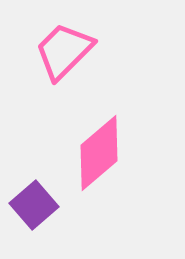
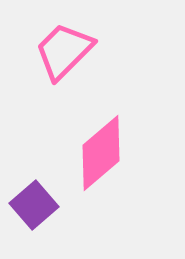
pink diamond: moved 2 px right
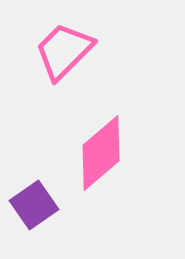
purple square: rotated 6 degrees clockwise
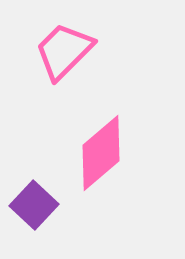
purple square: rotated 12 degrees counterclockwise
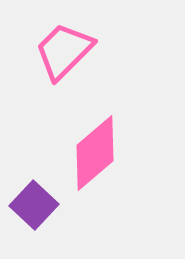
pink diamond: moved 6 px left
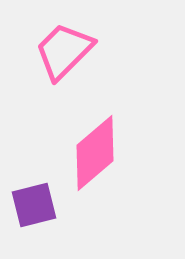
purple square: rotated 33 degrees clockwise
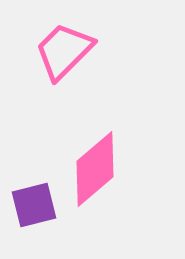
pink diamond: moved 16 px down
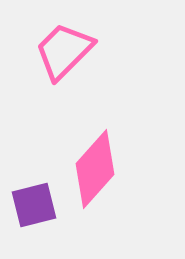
pink diamond: rotated 8 degrees counterclockwise
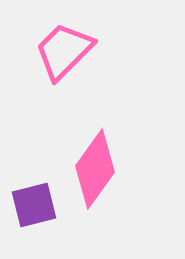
pink diamond: rotated 6 degrees counterclockwise
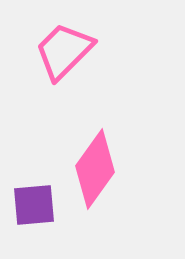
purple square: rotated 9 degrees clockwise
